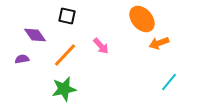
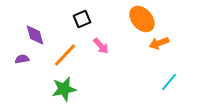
black square: moved 15 px right, 3 px down; rotated 36 degrees counterclockwise
purple diamond: rotated 20 degrees clockwise
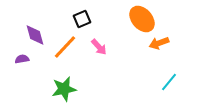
pink arrow: moved 2 px left, 1 px down
orange line: moved 8 px up
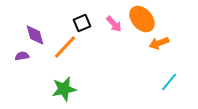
black square: moved 4 px down
pink arrow: moved 15 px right, 23 px up
purple semicircle: moved 3 px up
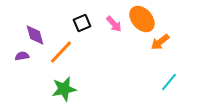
orange arrow: moved 1 px right, 1 px up; rotated 18 degrees counterclockwise
orange line: moved 4 px left, 5 px down
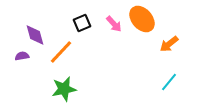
orange arrow: moved 9 px right, 2 px down
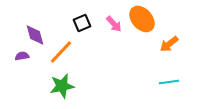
cyan line: rotated 42 degrees clockwise
green star: moved 2 px left, 3 px up
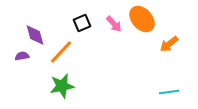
cyan line: moved 10 px down
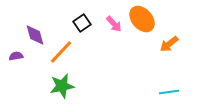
black square: rotated 12 degrees counterclockwise
purple semicircle: moved 6 px left
